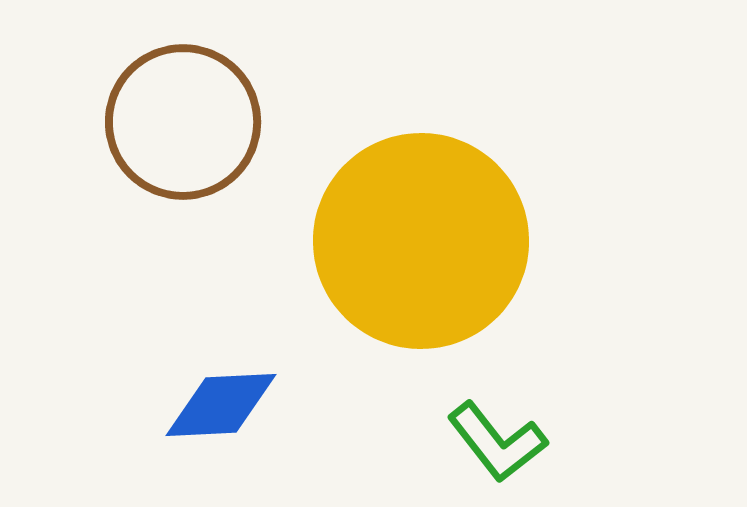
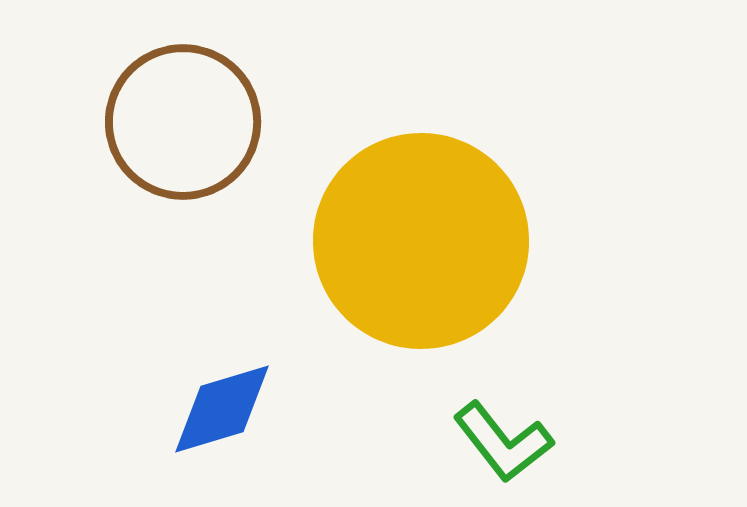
blue diamond: moved 1 px right, 4 px down; rotated 14 degrees counterclockwise
green L-shape: moved 6 px right
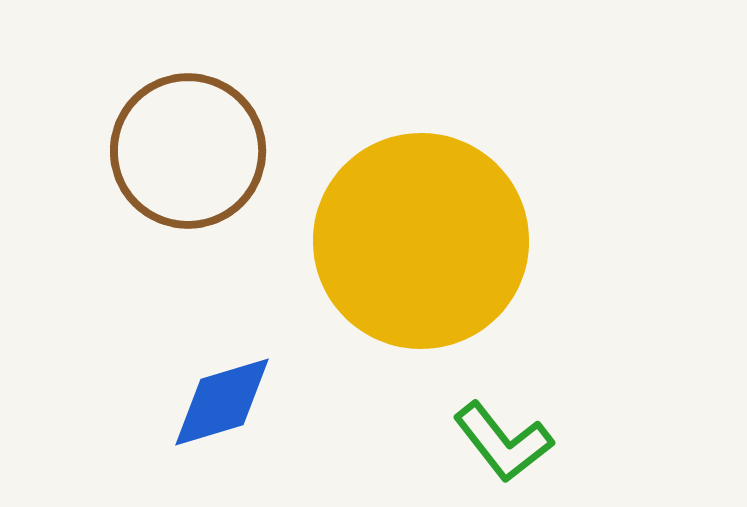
brown circle: moved 5 px right, 29 px down
blue diamond: moved 7 px up
